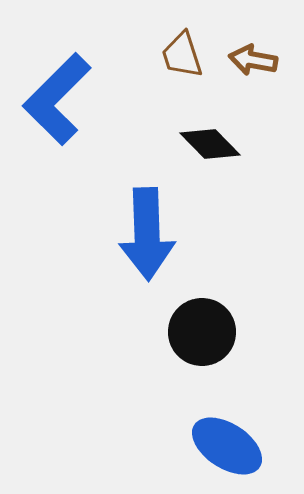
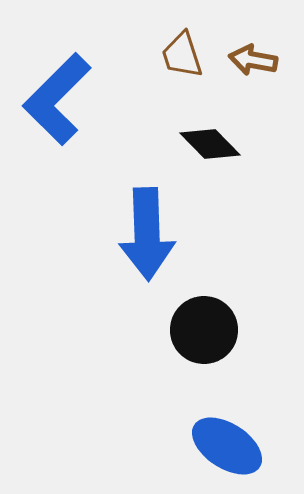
black circle: moved 2 px right, 2 px up
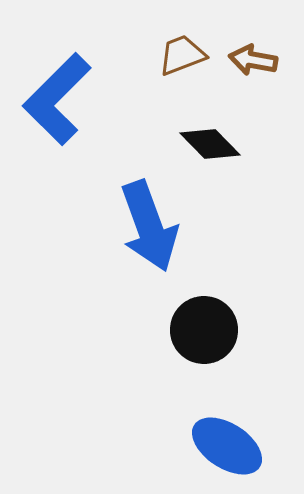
brown trapezoid: rotated 87 degrees clockwise
blue arrow: moved 2 px right, 8 px up; rotated 18 degrees counterclockwise
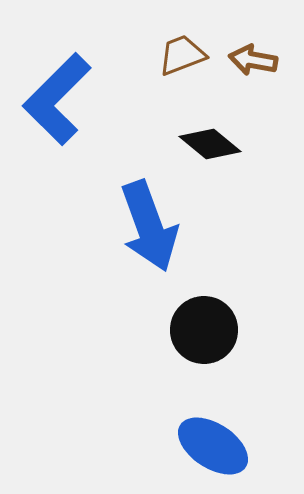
black diamond: rotated 6 degrees counterclockwise
blue ellipse: moved 14 px left
